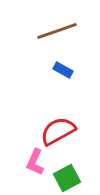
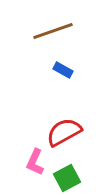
brown line: moved 4 px left
red semicircle: moved 6 px right, 1 px down
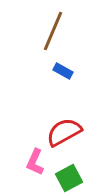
brown line: rotated 48 degrees counterclockwise
blue rectangle: moved 1 px down
green square: moved 2 px right
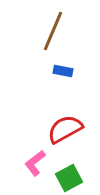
blue rectangle: rotated 18 degrees counterclockwise
red semicircle: moved 1 px right, 3 px up
pink L-shape: moved 1 px down; rotated 28 degrees clockwise
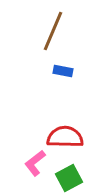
red semicircle: moved 8 px down; rotated 30 degrees clockwise
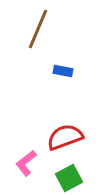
brown line: moved 15 px left, 2 px up
red semicircle: rotated 21 degrees counterclockwise
pink L-shape: moved 9 px left
